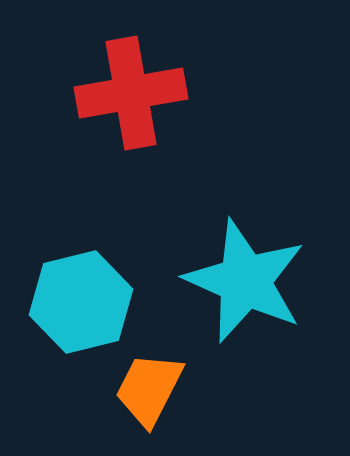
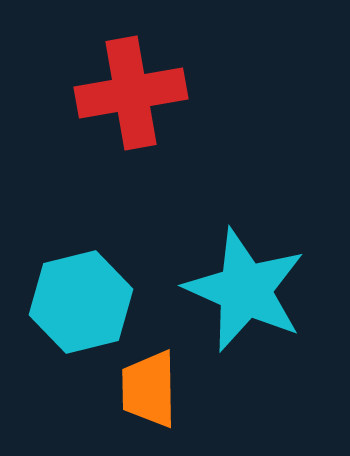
cyan star: moved 9 px down
orange trapezoid: rotated 28 degrees counterclockwise
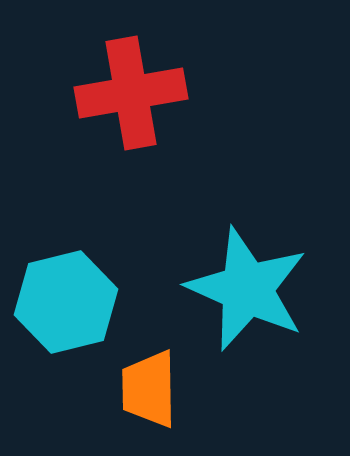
cyan star: moved 2 px right, 1 px up
cyan hexagon: moved 15 px left
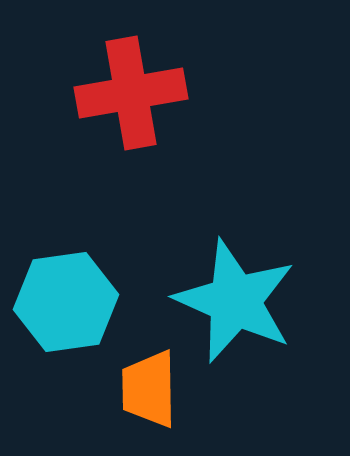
cyan star: moved 12 px left, 12 px down
cyan hexagon: rotated 6 degrees clockwise
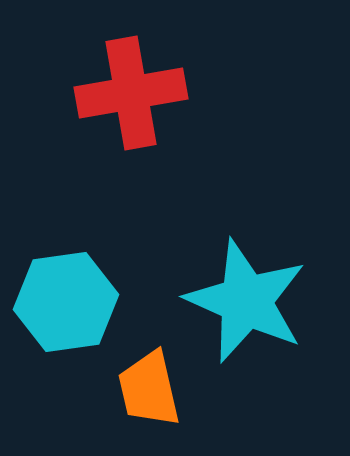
cyan star: moved 11 px right
orange trapezoid: rotated 12 degrees counterclockwise
